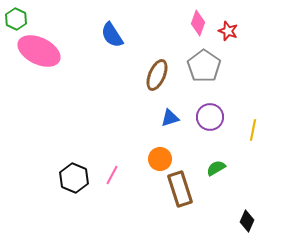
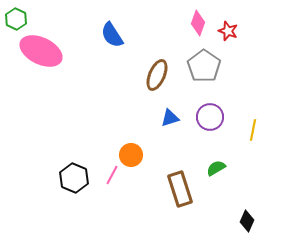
pink ellipse: moved 2 px right
orange circle: moved 29 px left, 4 px up
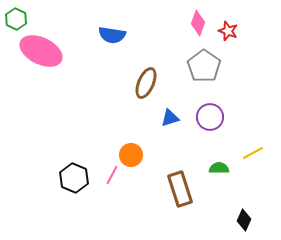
blue semicircle: rotated 48 degrees counterclockwise
brown ellipse: moved 11 px left, 8 px down
yellow line: moved 23 px down; rotated 50 degrees clockwise
green semicircle: moved 3 px right; rotated 30 degrees clockwise
black diamond: moved 3 px left, 1 px up
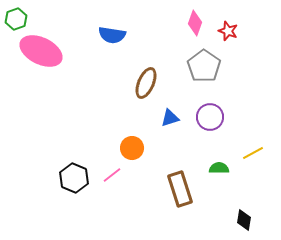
green hexagon: rotated 15 degrees clockwise
pink diamond: moved 3 px left
orange circle: moved 1 px right, 7 px up
pink line: rotated 24 degrees clockwise
black diamond: rotated 15 degrees counterclockwise
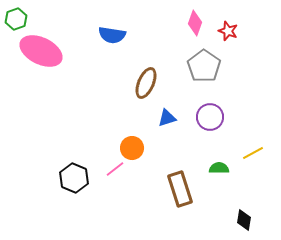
blue triangle: moved 3 px left
pink line: moved 3 px right, 6 px up
